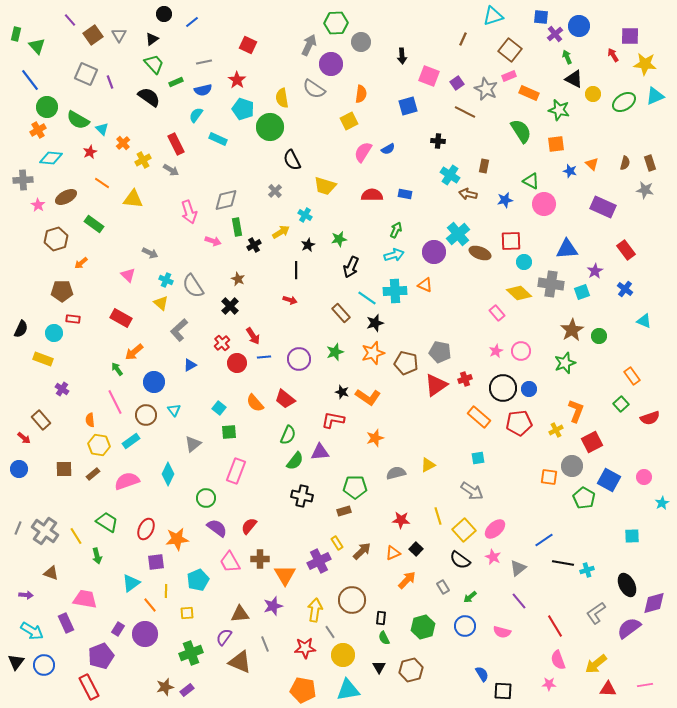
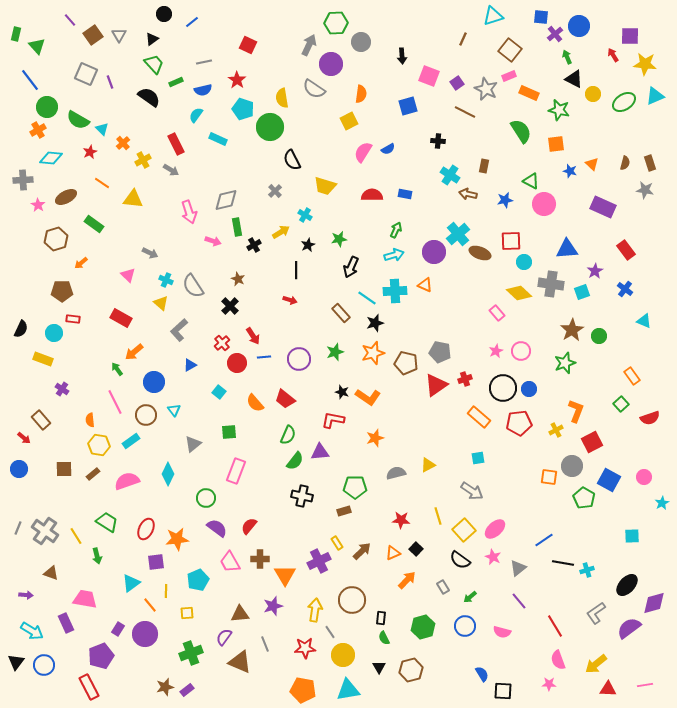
cyan square at (219, 408): moved 16 px up
black ellipse at (627, 585): rotated 70 degrees clockwise
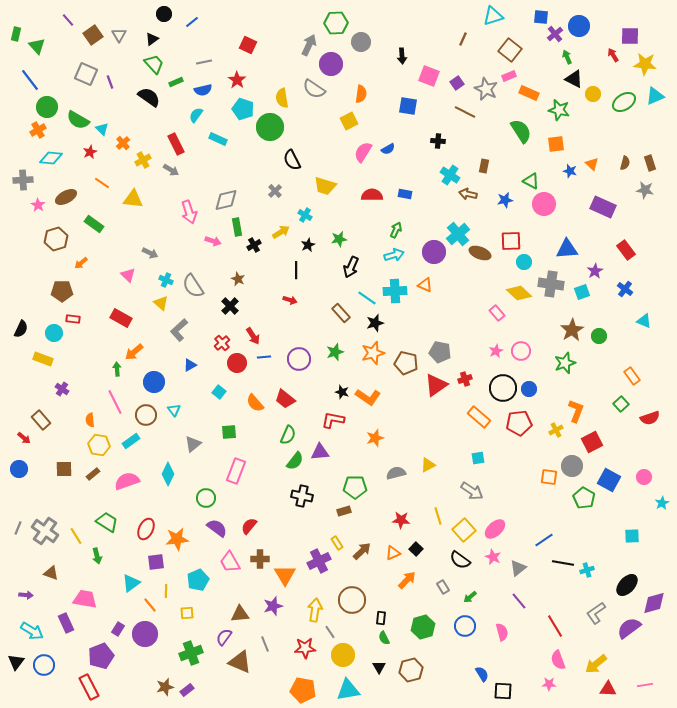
purple line at (70, 20): moved 2 px left
blue square at (408, 106): rotated 24 degrees clockwise
green arrow at (117, 369): rotated 32 degrees clockwise
pink semicircle at (502, 632): rotated 120 degrees counterclockwise
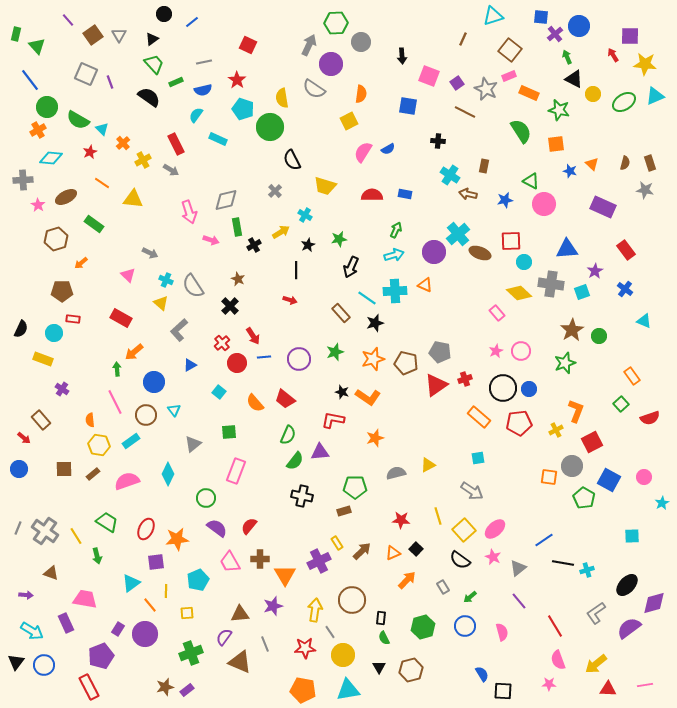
pink arrow at (213, 241): moved 2 px left, 1 px up
orange star at (373, 353): moved 6 px down
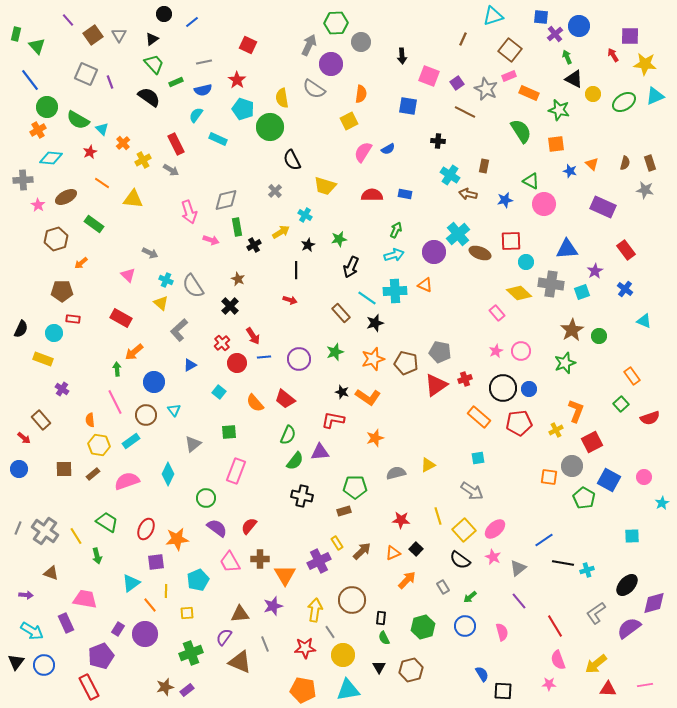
cyan circle at (524, 262): moved 2 px right
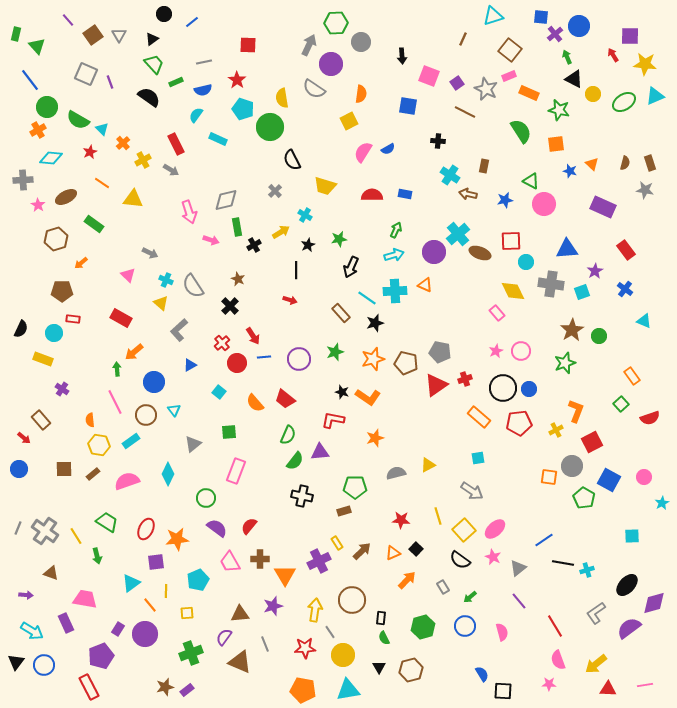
red square at (248, 45): rotated 24 degrees counterclockwise
yellow diamond at (519, 293): moved 6 px left, 2 px up; rotated 20 degrees clockwise
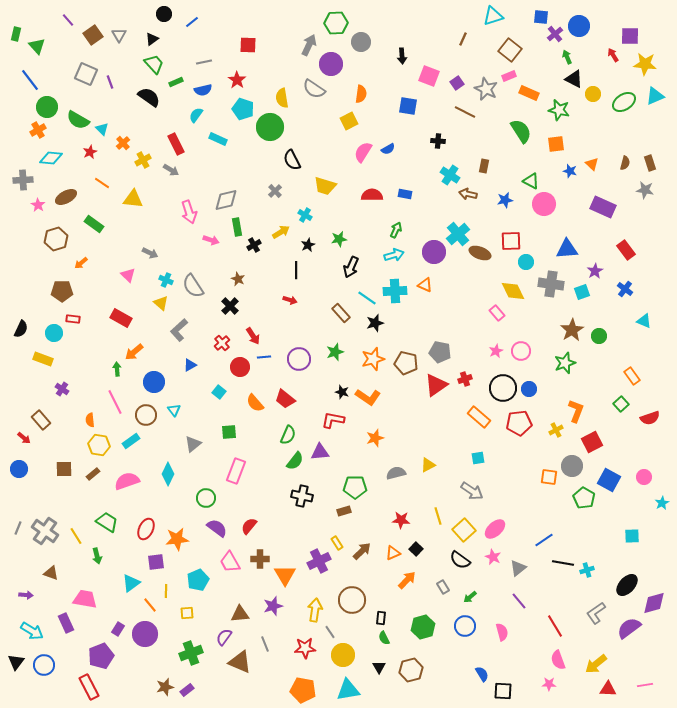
red circle at (237, 363): moved 3 px right, 4 px down
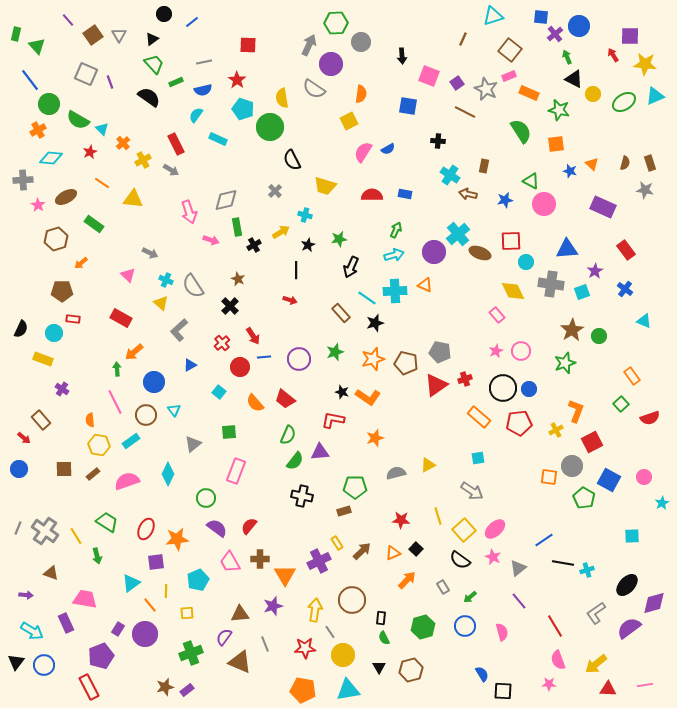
green circle at (47, 107): moved 2 px right, 3 px up
cyan cross at (305, 215): rotated 16 degrees counterclockwise
pink rectangle at (497, 313): moved 2 px down
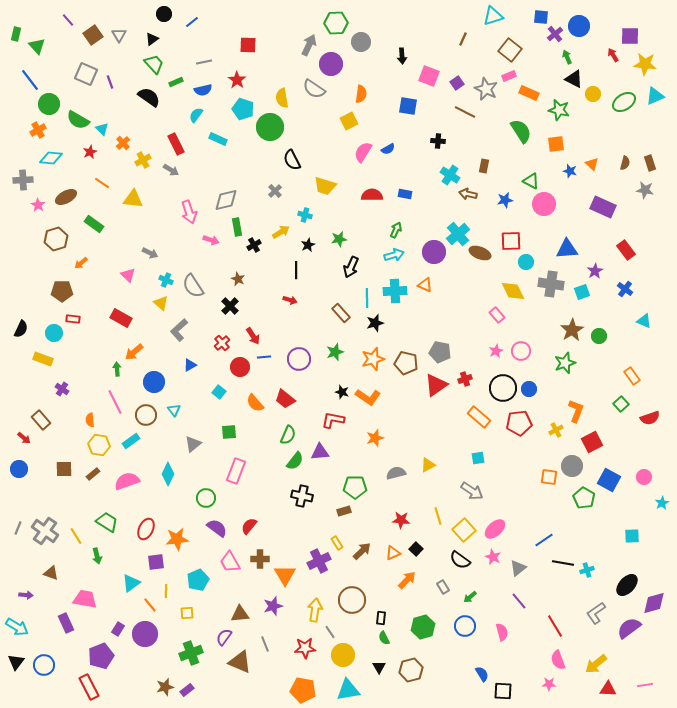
cyan line at (367, 298): rotated 54 degrees clockwise
cyan arrow at (32, 631): moved 15 px left, 4 px up
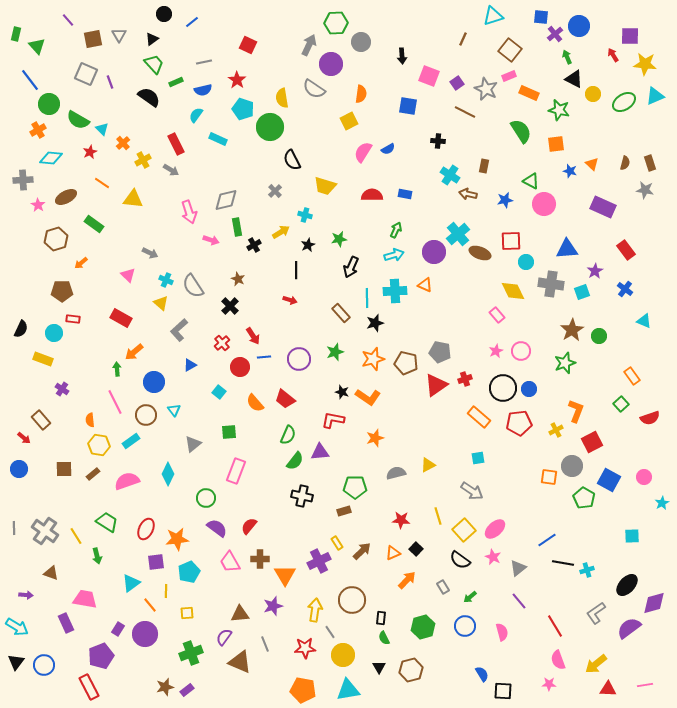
brown square at (93, 35): moved 4 px down; rotated 24 degrees clockwise
red square at (248, 45): rotated 24 degrees clockwise
gray line at (18, 528): moved 4 px left; rotated 24 degrees counterclockwise
blue line at (544, 540): moved 3 px right
cyan pentagon at (198, 580): moved 9 px left, 8 px up
